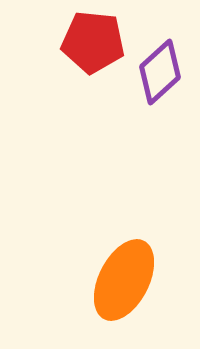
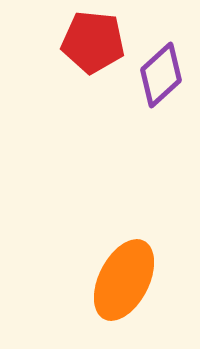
purple diamond: moved 1 px right, 3 px down
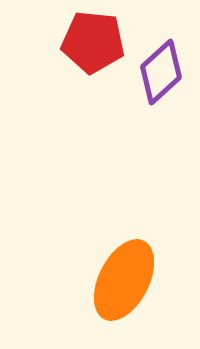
purple diamond: moved 3 px up
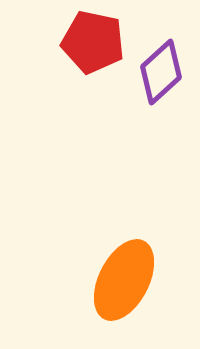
red pentagon: rotated 6 degrees clockwise
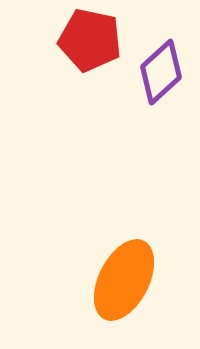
red pentagon: moved 3 px left, 2 px up
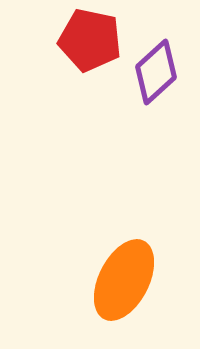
purple diamond: moved 5 px left
